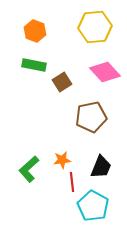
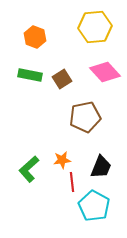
orange hexagon: moved 6 px down
green rectangle: moved 4 px left, 10 px down
brown square: moved 3 px up
brown pentagon: moved 6 px left
cyan pentagon: moved 1 px right
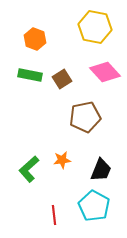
yellow hexagon: rotated 16 degrees clockwise
orange hexagon: moved 2 px down
black trapezoid: moved 3 px down
red line: moved 18 px left, 33 px down
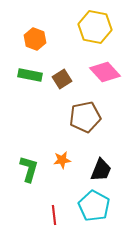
green L-shape: rotated 148 degrees clockwise
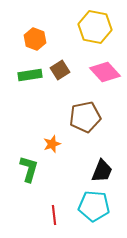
green rectangle: rotated 20 degrees counterclockwise
brown square: moved 2 px left, 9 px up
orange star: moved 10 px left, 16 px up; rotated 12 degrees counterclockwise
black trapezoid: moved 1 px right, 1 px down
cyan pentagon: rotated 24 degrees counterclockwise
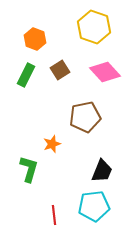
yellow hexagon: moved 1 px left; rotated 8 degrees clockwise
green rectangle: moved 4 px left; rotated 55 degrees counterclockwise
cyan pentagon: rotated 12 degrees counterclockwise
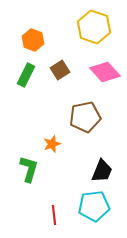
orange hexagon: moved 2 px left, 1 px down
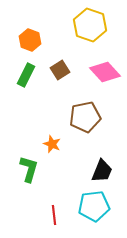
yellow hexagon: moved 4 px left, 2 px up
orange hexagon: moved 3 px left
orange star: rotated 30 degrees counterclockwise
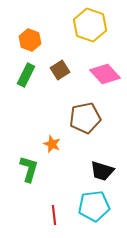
pink diamond: moved 2 px down
brown pentagon: moved 1 px down
black trapezoid: rotated 85 degrees clockwise
